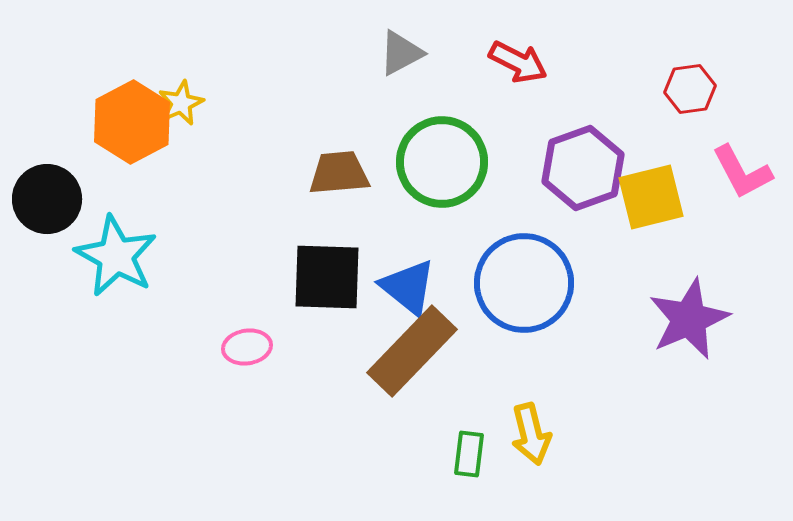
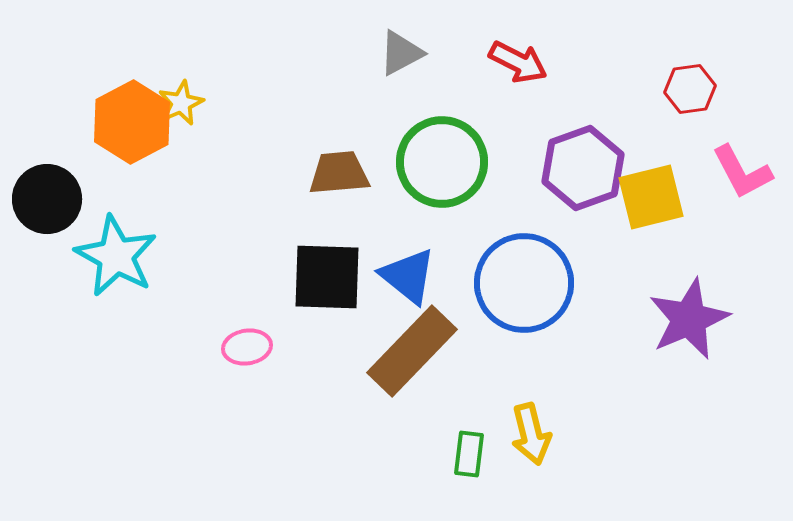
blue triangle: moved 11 px up
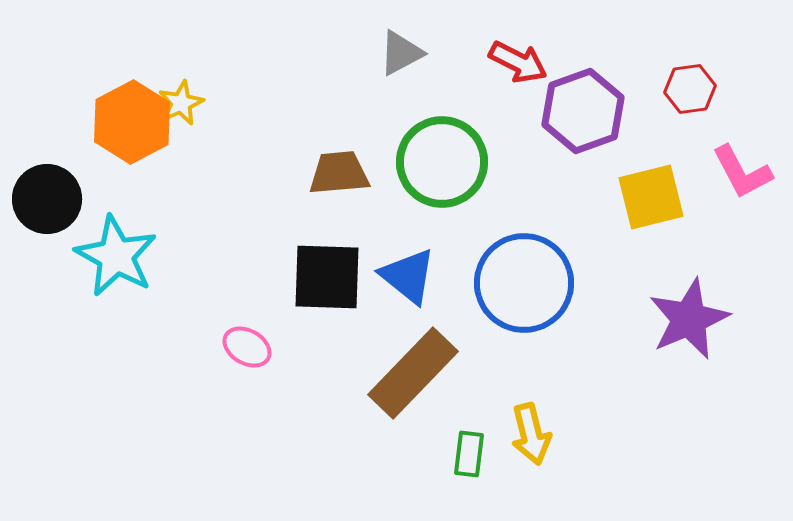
purple hexagon: moved 57 px up
pink ellipse: rotated 39 degrees clockwise
brown rectangle: moved 1 px right, 22 px down
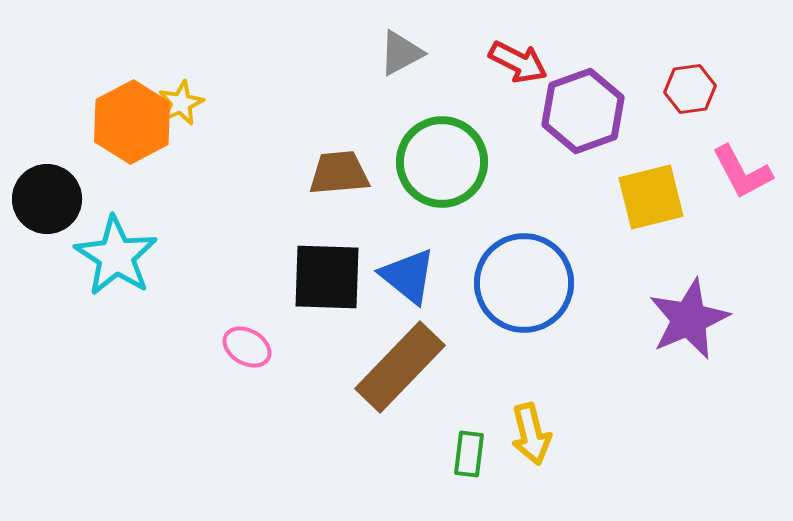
cyan star: rotated 4 degrees clockwise
brown rectangle: moved 13 px left, 6 px up
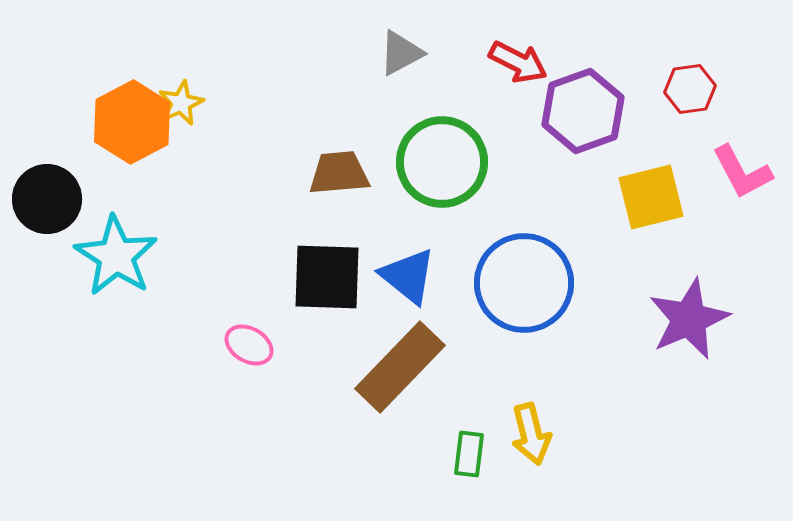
pink ellipse: moved 2 px right, 2 px up
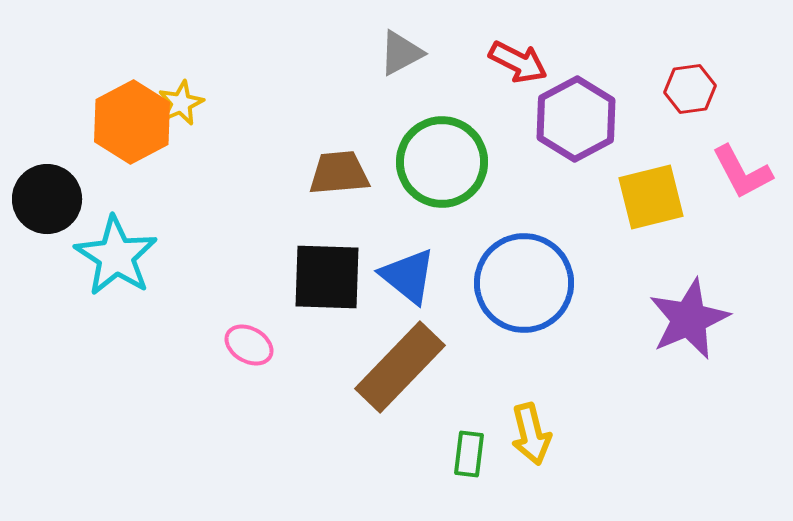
purple hexagon: moved 7 px left, 8 px down; rotated 8 degrees counterclockwise
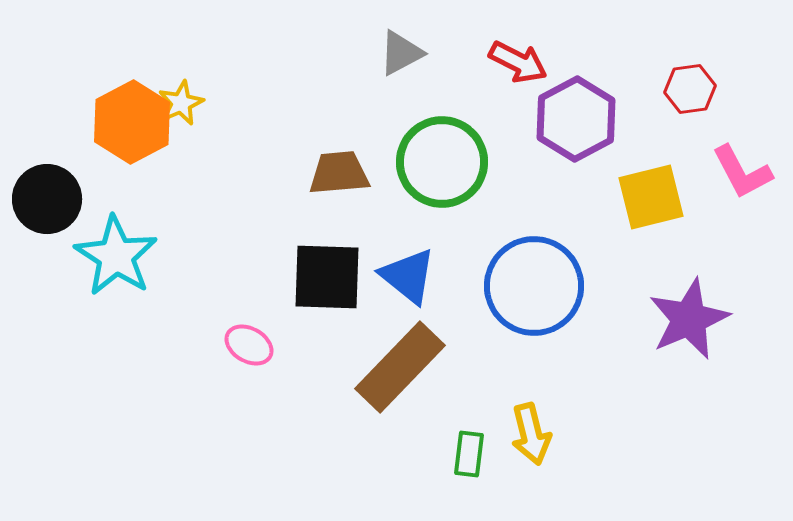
blue circle: moved 10 px right, 3 px down
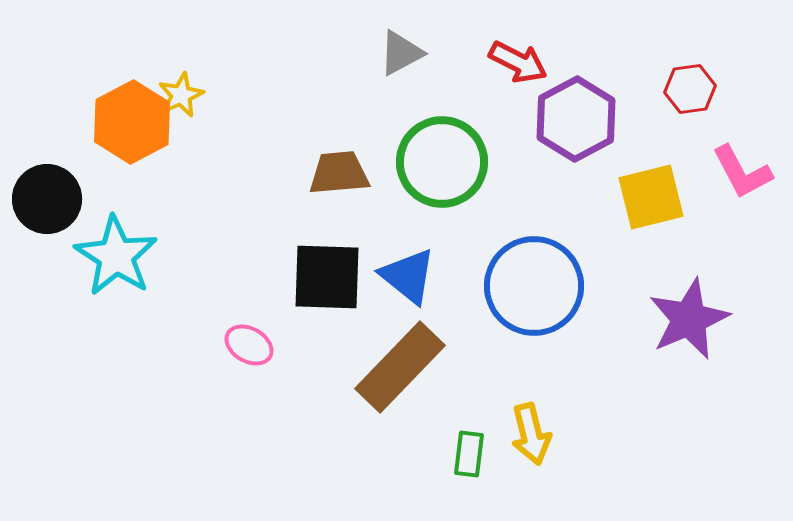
yellow star: moved 8 px up
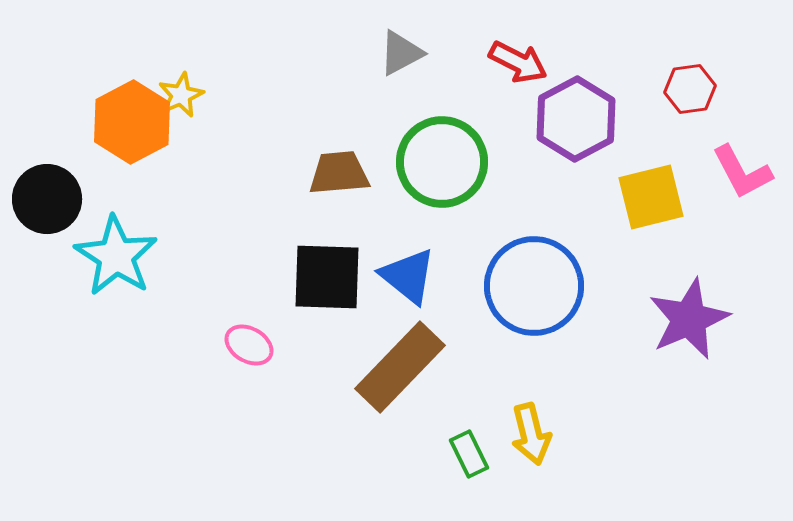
green rectangle: rotated 33 degrees counterclockwise
